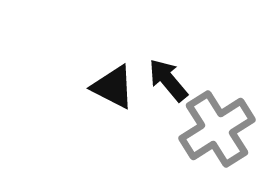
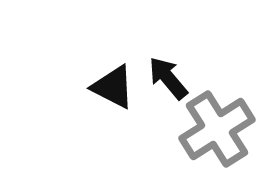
black arrow: moved 2 px up
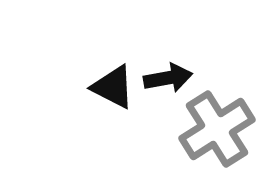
black arrow: rotated 120 degrees clockwise
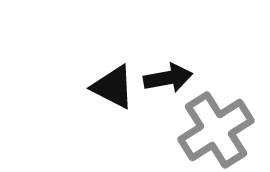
gray cross: moved 1 px left, 1 px down
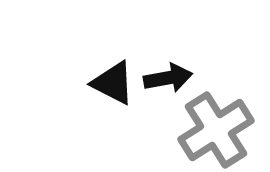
black triangle: moved 4 px up
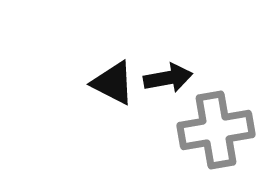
gray cross: rotated 22 degrees clockwise
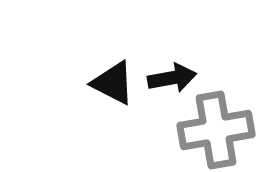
black arrow: moved 4 px right
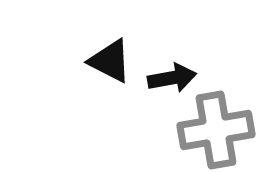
black triangle: moved 3 px left, 22 px up
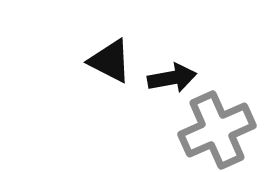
gray cross: moved 1 px right; rotated 14 degrees counterclockwise
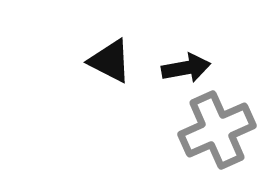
black arrow: moved 14 px right, 10 px up
